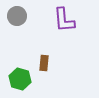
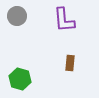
brown rectangle: moved 26 px right
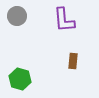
brown rectangle: moved 3 px right, 2 px up
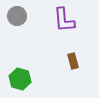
brown rectangle: rotated 21 degrees counterclockwise
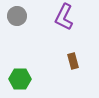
purple L-shape: moved 3 px up; rotated 32 degrees clockwise
green hexagon: rotated 15 degrees counterclockwise
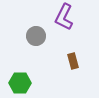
gray circle: moved 19 px right, 20 px down
green hexagon: moved 4 px down
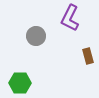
purple L-shape: moved 6 px right, 1 px down
brown rectangle: moved 15 px right, 5 px up
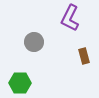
gray circle: moved 2 px left, 6 px down
brown rectangle: moved 4 px left
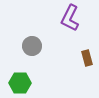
gray circle: moved 2 px left, 4 px down
brown rectangle: moved 3 px right, 2 px down
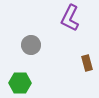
gray circle: moved 1 px left, 1 px up
brown rectangle: moved 5 px down
